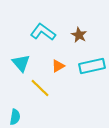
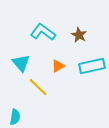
yellow line: moved 2 px left, 1 px up
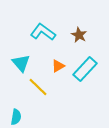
cyan rectangle: moved 7 px left, 3 px down; rotated 35 degrees counterclockwise
cyan semicircle: moved 1 px right
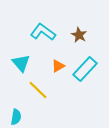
yellow line: moved 3 px down
